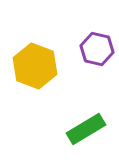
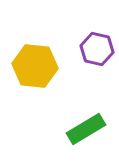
yellow hexagon: rotated 15 degrees counterclockwise
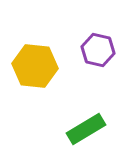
purple hexagon: moved 1 px right, 1 px down
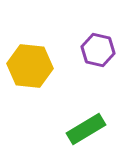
yellow hexagon: moved 5 px left
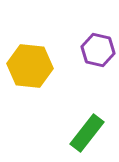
green rectangle: moved 1 px right, 4 px down; rotated 21 degrees counterclockwise
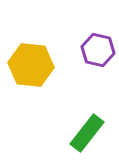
yellow hexagon: moved 1 px right, 1 px up
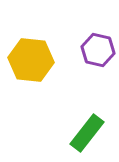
yellow hexagon: moved 5 px up
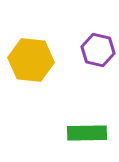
green rectangle: rotated 51 degrees clockwise
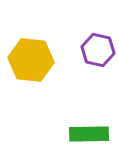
green rectangle: moved 2 px right, 1 px down
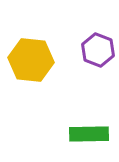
purple hexagon: rotated 8 degrees clockwise
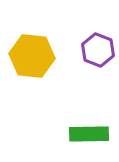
yellow hexagon: moved 1 px right, 4 px up
